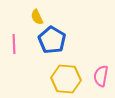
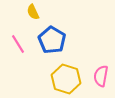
yellow semicircle: moved 4 px left, 5 px up
pink line: moved 4 px right; rotated 30 degrees counterclockwise
yellow hexagon: rotated 12 degrees clockwise
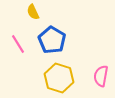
yellow hexagon: moved 7 px left, 1 px up
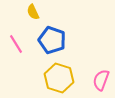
blue pentagon: rotated 12 degrees counterclockwise
pink line: moved 2 px left
pink semicircle: moved 4 px down; rotated 10 degrees clockwise
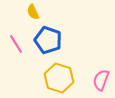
blue pentagon: moved 4 px left
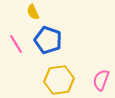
yellow hexagon: moved 2 px down; rotated 24 degrees counterclockwise
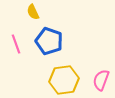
blue pentagon: moved 1 px right, 1 px down
pink line: rotated 12 degrees clockwise
yellow hexagon: moved 5 px right
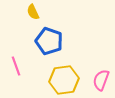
pink line: moved 22 px down
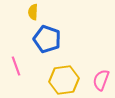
yellow semicircle: rotated 28 degrees clockwise
blue pentagon: moved 2 px left, 2 px up
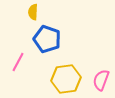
pink line: moved 2 px right, 4 px up; rotated 48 degrees clockwise
yellow hexagon: moved 2 px right, 1 px up
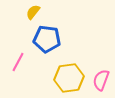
yellow semicircle: rotated 35 degrees clockwise
blue pentagon: rotated 12 degrees counterclockwise
yellow hexagon: moved 3 px right, 1 px up
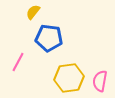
blue pentagon: moved 2 px right, 1 px up
pink semicircle: moved 1 px left, 1 px down; rotated 10 degrees counterclockwise
